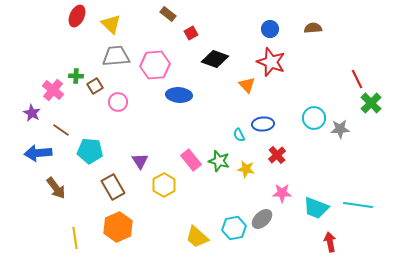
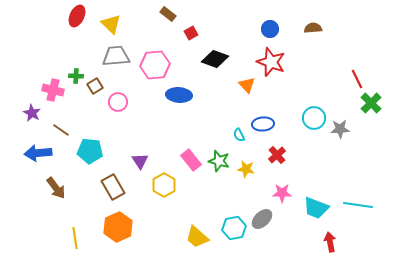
pink cross at (53, 90): rotated 25 degrees counterclockwise
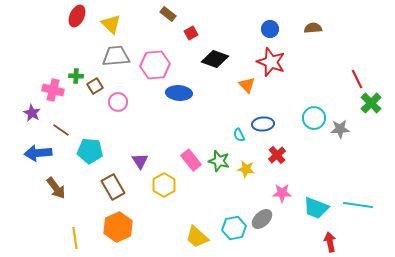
blue ellipse at (179, 95): moved 2 px up
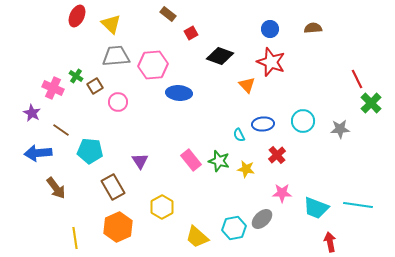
black diamond at (215, 59): moved 5 px right, 3 px up
pink hexagon at (155, 65): moved 2 px left
green cross at (76, 76): rotated 32 degrees clockwise
pink cross at (53, 90): moved 2 px up; rotated 10 degrees clockwise
cyan circle at (314, 118): moved 11 px left, 3 px down
yellow hexagon at (164, 185): moved 2 px left, 22 px down
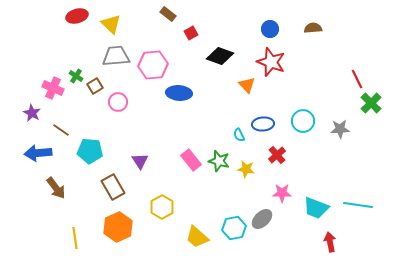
red ellipse at (77, 16): rotated 50 degrees clockwise
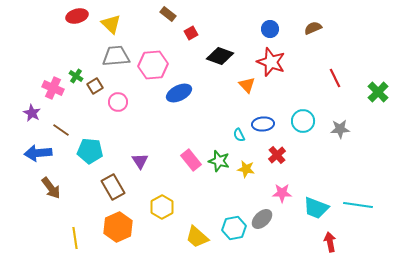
brown semicircle at (313, 28): rotated 18 degrees counterclockwise
red line at (357, 79): moved 22 px left, 1 px up
blue ellipse at (179, 93): rotated 30 degrees counterclockwise
green cross at (371, 103): moved 7 px right, 11 px up
brown arrow at (56, 188): moved 5 px left
